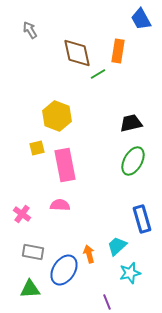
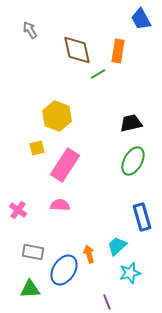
brown diamond: moved 3 px up
pink rectangle: rotated 44 degrees clockwise
pink cross: moved 4 px left, 4 px up
blue rectangle: moved 2 px up
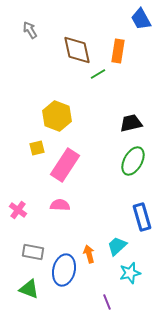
blue ellipse: rotated 20 degrees counterclockwise
green triangle: moved 1 px left; rotated 25 degrees clockwise
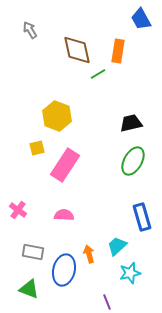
pink semicircle: moved 4 px right, 10 px down
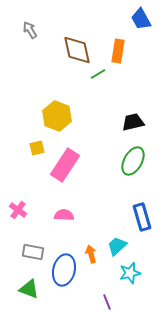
black trapezoid: moved 2 px right, 1 px up
orange arrow: moved 2 px right
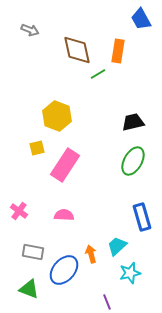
gray arrow: rotated 144 degrees clockwise
pink cross: moved 1 px right, 1 px down
blue ellipse: rotated 28 degrees clockwise
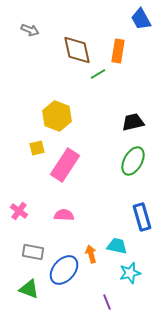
cyan trapezoid: rotated 55 degrees clockwise
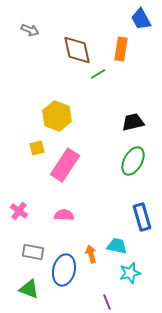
orange rectangle: moved 3 px right, 2 px up
blue ellipse: rotated 28 degrees counterclockwise
